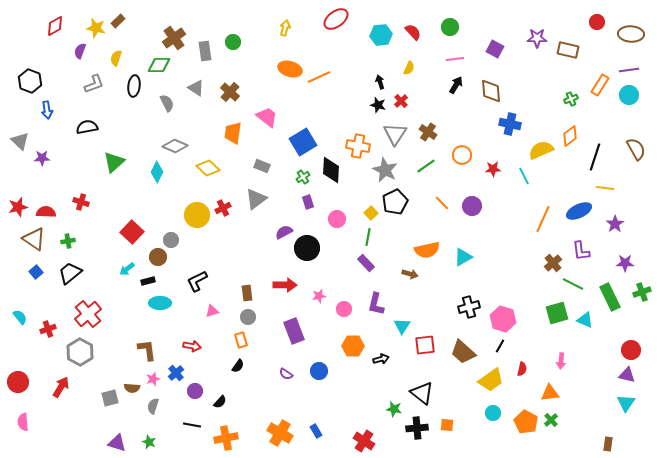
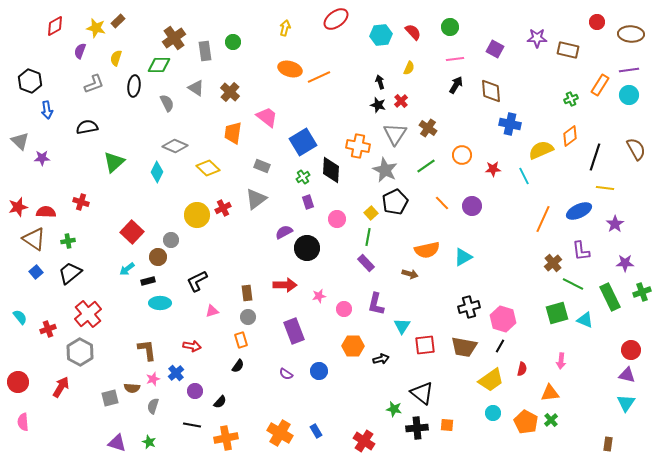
brown cross at (428, 132): moved 4 px up
brown trapezoid at (463, 352): moved 1 px right, 5 px up; rotated 32 degrees counterclockwise
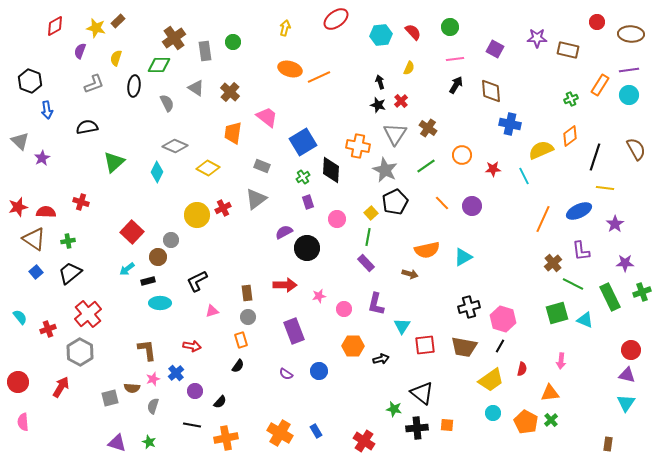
purple star at (42, 158): rotated 28 degrees counterclockwise
yellow diamond at (208, 168): rotated 15 degrees counterclockwise
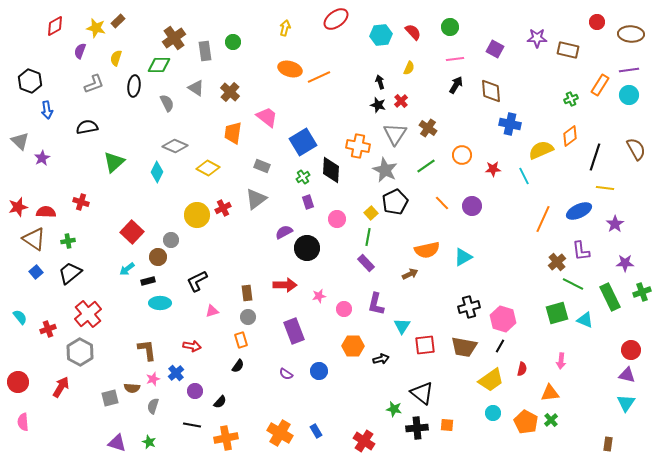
brown cross at (553, 263): moved 4 px right, 1 px up
brown arrow at (410, 274): rotated 42 degrees counterclockwise
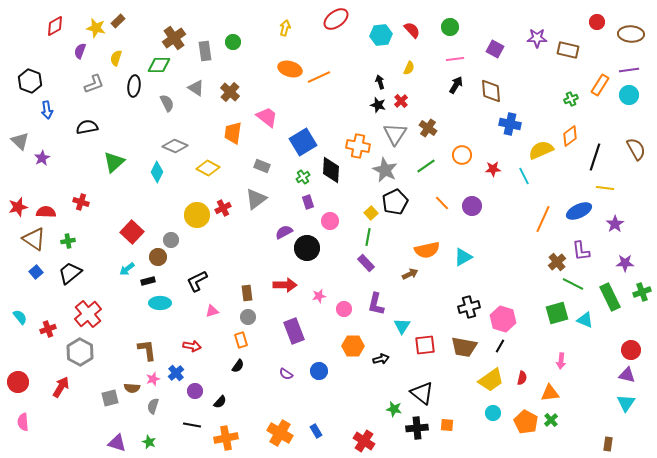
red semicircle at (413, 32): moved 1 px left, 2 px up
pink circle at (337, 219): moved 7 px left, 2 px down
red semicircle at (522, 369): moved 9 px down
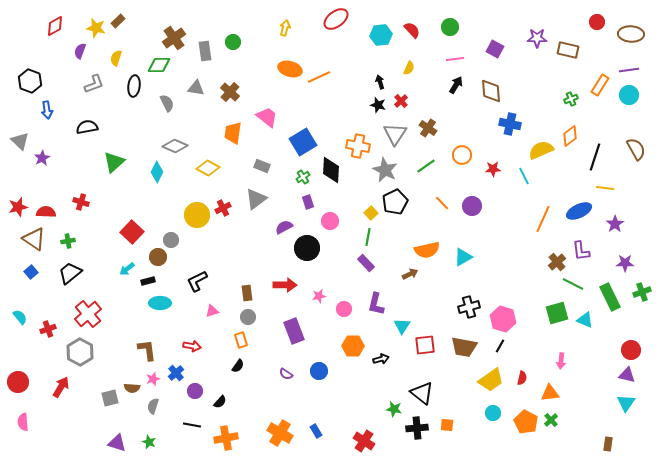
gray triangle at (196, 88): rotated 24 degrees counterclockwise
purple semicircle at (284, 232): moved 5 px up
blue square at (36, 272): moved 5 px left
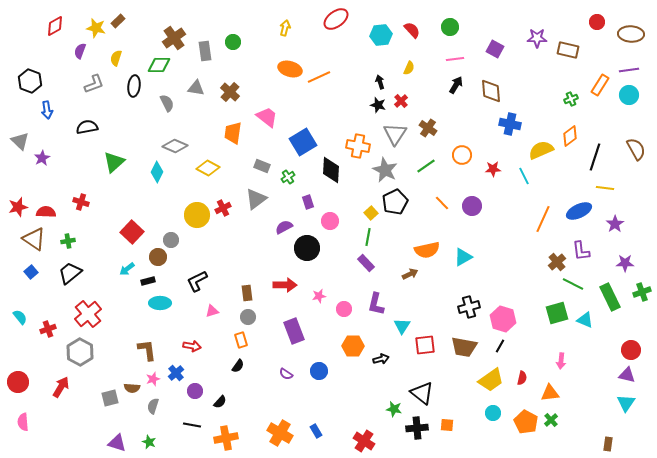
green cross at (303, 177): moved 15 px left
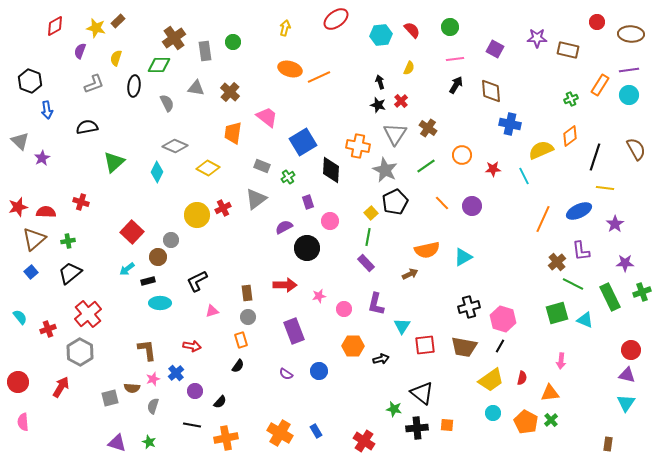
brown triangle at (34, 239): rotated 45 degrees clockwise
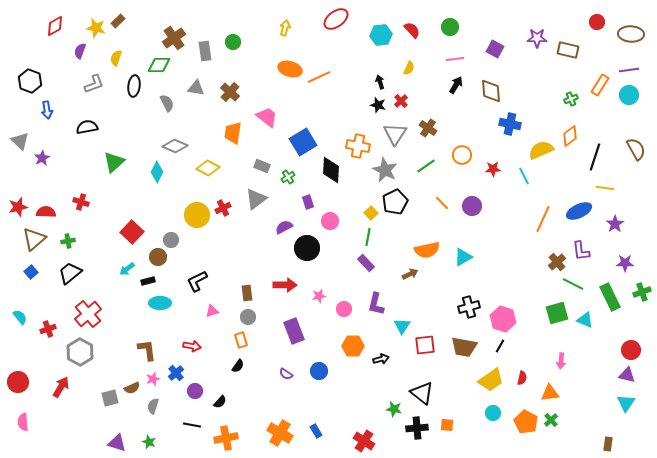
brown semicircle at (132, 388): rotated 28 degrees counterclockwise
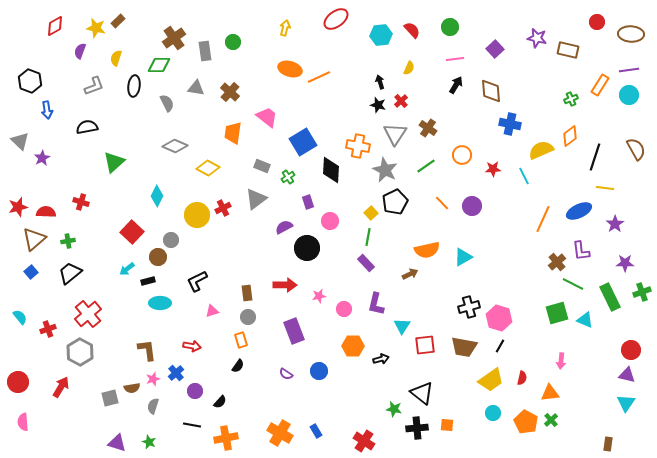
purple star at (537, 38): rotated 12 degrees clockwise
purple square at (495, 49): rotated 18 degrees clockwise
gray L-shape at (94, 84): moved 2 px down
cyan diamond at (157, 172): moved 24 px down
pink hexagon at (503, 319): moved 4 px left, 1 px up
brown semicircle at (132, 388): rotated 14 degrees clockwise
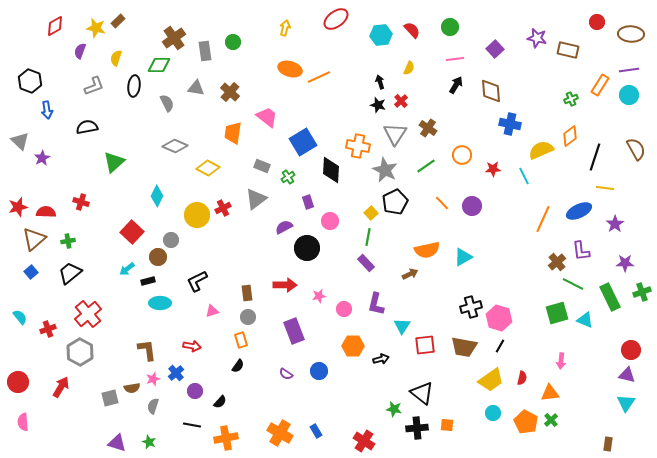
black cross at (469, 307): moved 2 px right
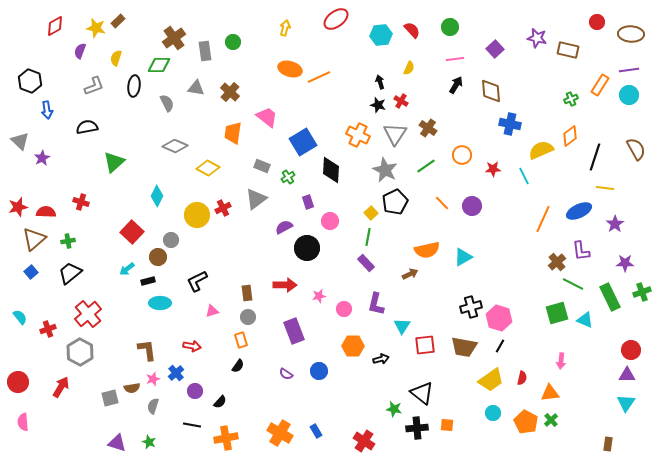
red cross at (401, 101): rotated 16 degrees counterclockwise
orange cross at (358, 146): moved 11 px up; rotated 15 degrees clockwise
purple triangle at (627, 375): rotated 12 degrees counterclockwise
